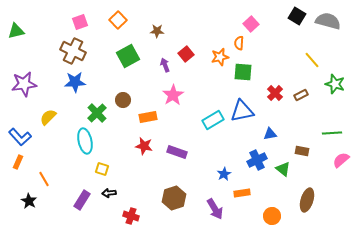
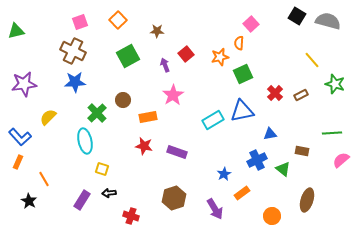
green square at (243, 72): moved 2 px down; rotated 30 degrees counterclockwise
orange rectangle at (242, 193): rotated 28 degrees counterclockwise
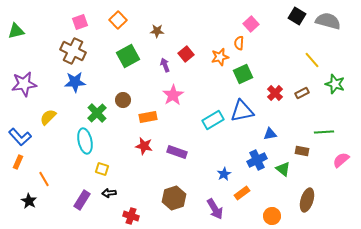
brown rectangle at (301, 95): moved 1 px right, 2 px up
green line at (332, 133): moved 8 px left, 1 px up
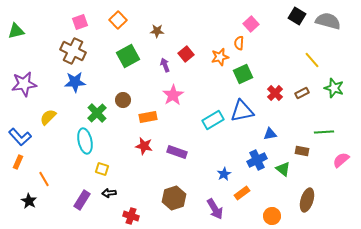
green star at (335, 84): moved 1 px left, 4 px down
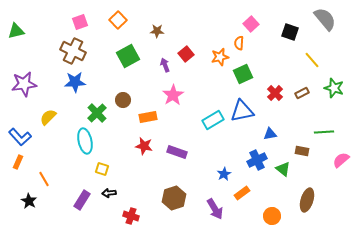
black square at (297, 16): moved 7 px left, 16 px down; rotated 12 degrees counterclockwise
gray semicircle at (328, 21): moved 3 px left, 2 px up; rotated 35 degrees clockwise
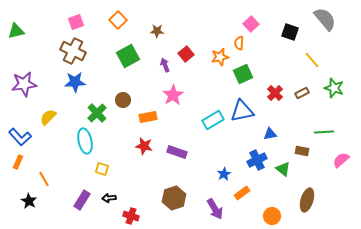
pink square at (80, 22): moved 4 px left
black arrow at (109, 193): moved 5 px down
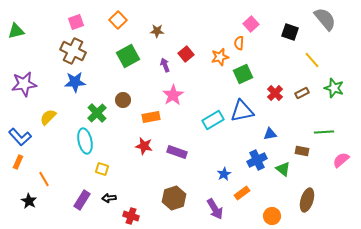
orange rectangle at (148, 117): moved 3 px right
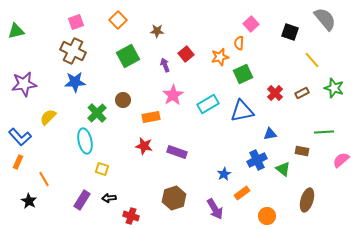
cyan rectangle at (213, 120): moved 5 px left, 16 px up
orange circle at (272, 216): moved 5 px left
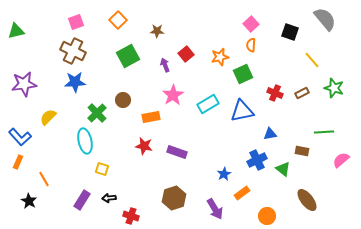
orange semicircle at (239, 43): moved 12 px right, 2 px down
red cross at (275, 93): rotated 21 degrees counterclockwise
brown ellipse at (307, 200): rotated 55 degrees counterclockwise
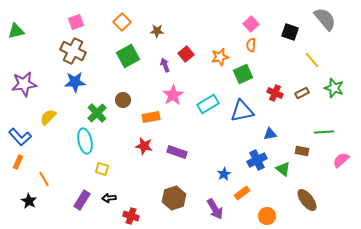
orange square at (118, 20): moved 4 px right, 2 px down
